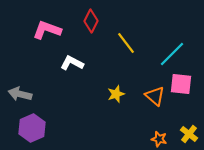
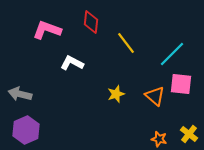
red diamond: moved 1 px down; rotated 20 degrees counterclockwise
purple hexagon: moved 6 px left, 2 px down
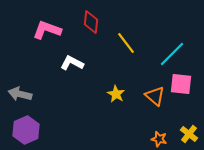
yellow star: rotated 24 degrees counterclockwise
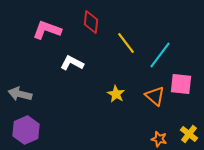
cyan line: moved 12 px left, 1 px down; rotated 8 degrees counterclockwise
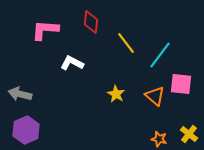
pink L-shape: moved 2 px left; rotated 16 degrees counterclockwise
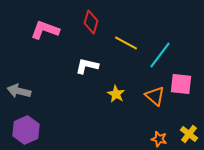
red diamond: rotated 10 degrees clockwise
pink L-shape: rotated 16 degrees clockwise
yellow line: rotated 25 degrees counterclockwise
white L-shape: moved 15 px right, 3 px down; rotated 15 degrees counterclockwise
gray arrow: moved 1 px left, 3 px up
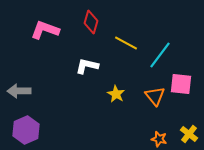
gray arrow: rotated 15 degrees counterclockwise
orange triangle: rotated 10 degrees clockwise
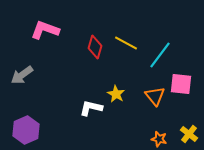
red diamond: moved 4 px right, 25 px down
white L-shape: moved 4 px right, 42 px down
gray arrow: moved 3 px right, 16 px up; rotated 35 degrees counterclockwise
